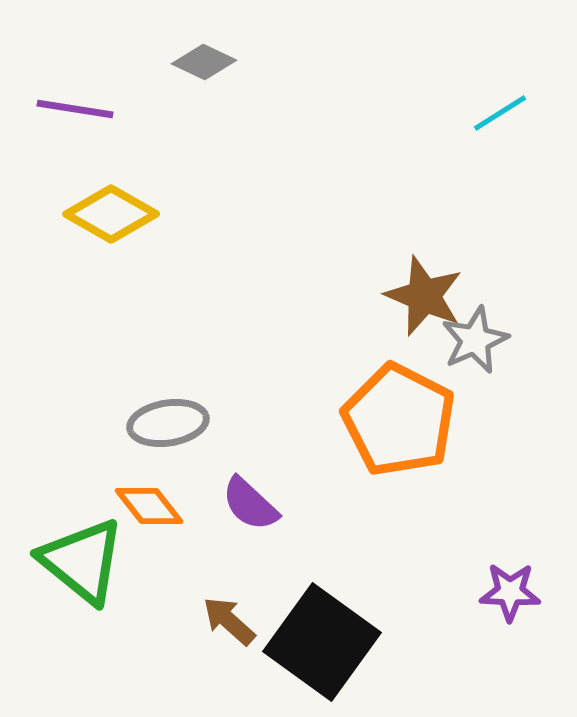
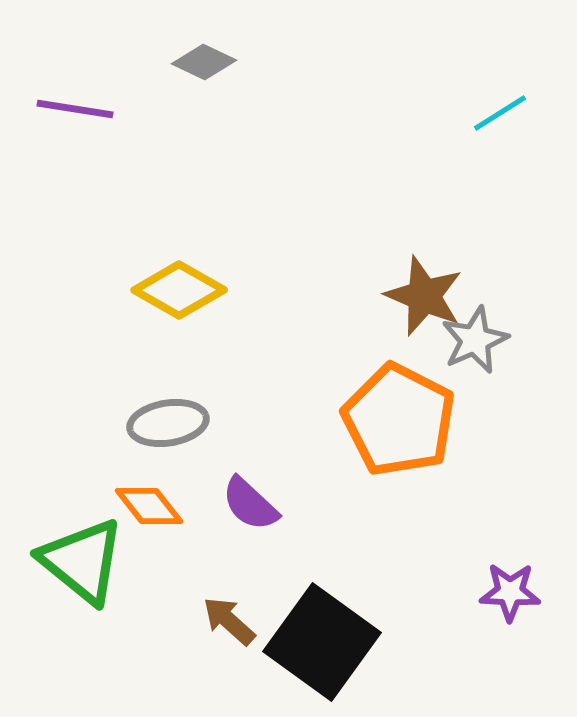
yellow diamond: moved 68 px right, 76 px down
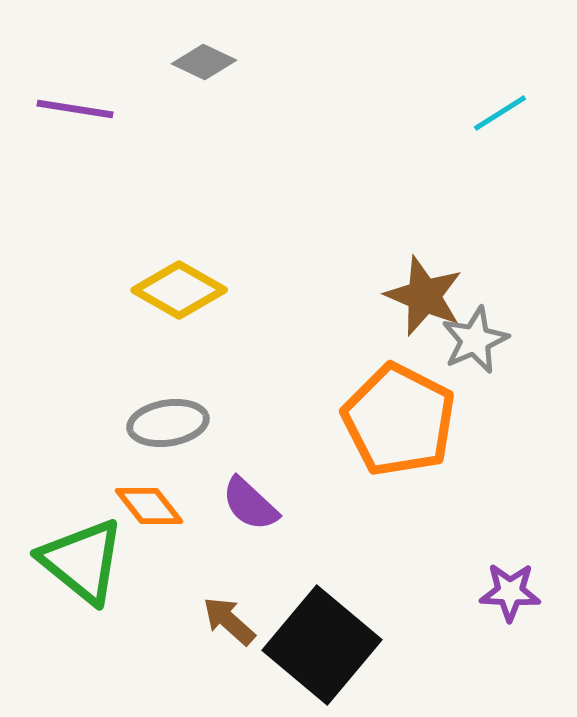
black square: moved 3 px down; rotated 4 degrees clockwise
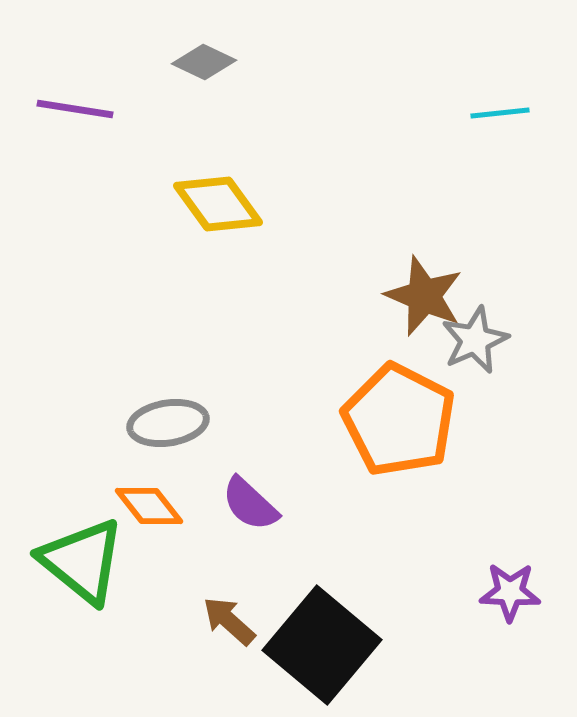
cyan line: rotated 26 degrees clockwise
yellow diamond: moved 39 px right, 86 px up; rotated 24 degrees clockwise
